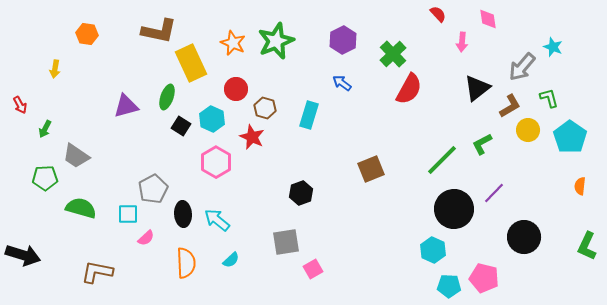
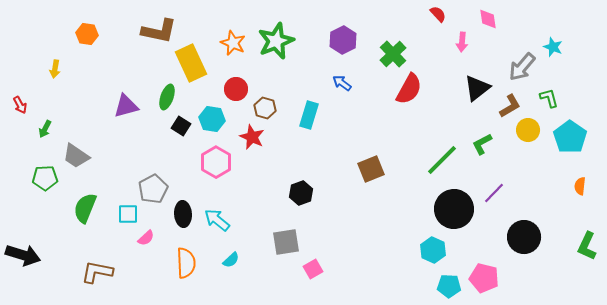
cyan hexagon at (212, 119): rotated 15 degrees counterclockwise
green semicircle at (81, 208): moved 4 px right; rotated 84 degrees counterclockwise
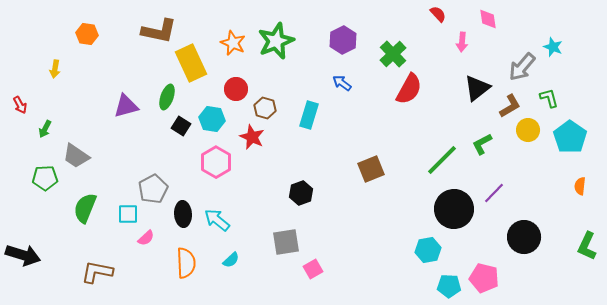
cyan hexagon at (433, 250): moved 5 px left; rotated 25 degrees clockwise
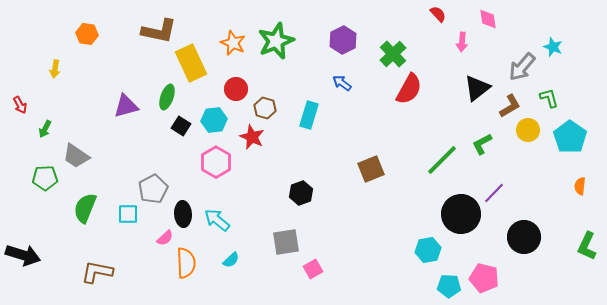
cyan hexagon at (212, 119): moved 2 px right, 1 px down; rotated 15 degrees counterclockwise
black circle at (454, 209): moved 7 px right, 5 px down
pink semicircle at (146, 238): moved 19 px right
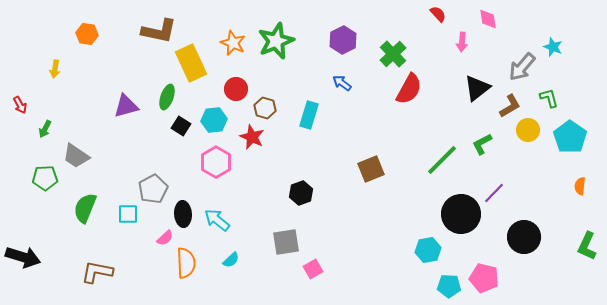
black arrow at (23, 255): moved 2 px down
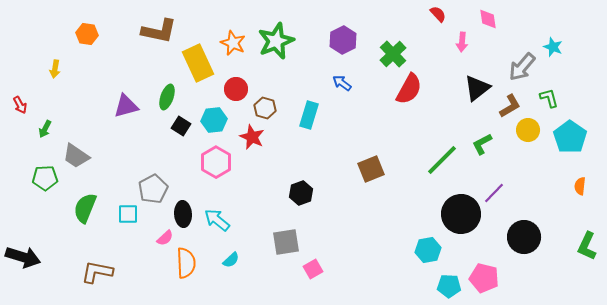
yellow rectangle at (191, 63): moved 7 px right
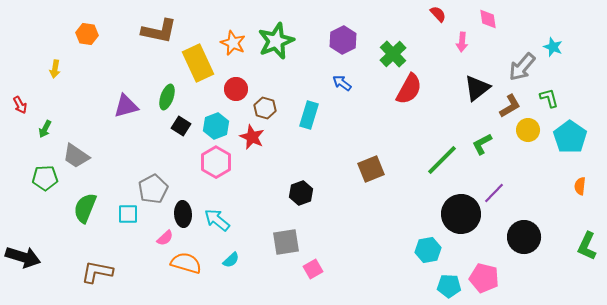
cyan hexagon at (214, 120): moved 2 px right, 6 px down; rotated 15 degrees counterclockwise
orange semicircle at (186, 263): rotated 72 degrees counterclockwise
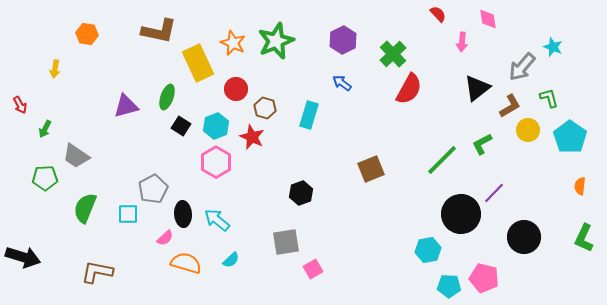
green L-shape at (587, 246): moved 3 px left, 8 px up
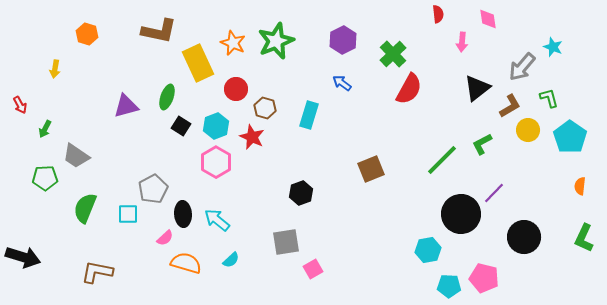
red semicircle at (438, 14): rotated 36 degrees clockwise
orange hexagon at (87, 34): rotated 10 degrees clockwise
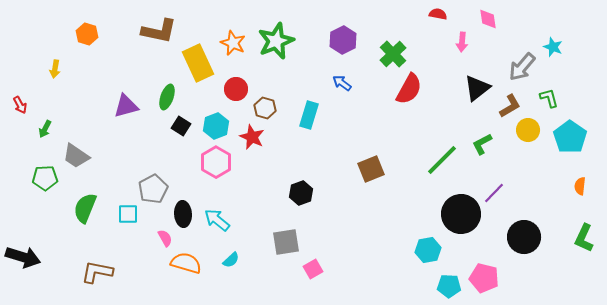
red semicircle at (438, 14): rotated 72 degrees counterclockwise
pink semicircle at (165, 238): rotated 78 degrees counterclockwise
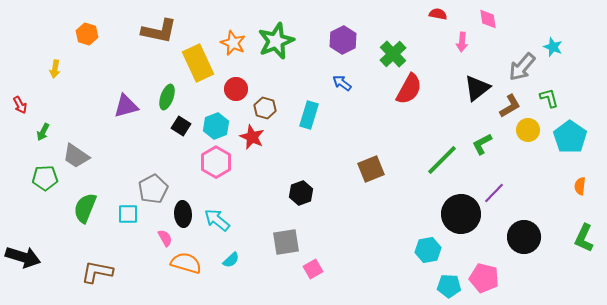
green arrow at (45, 129): moved 2 px left, 3 px down
